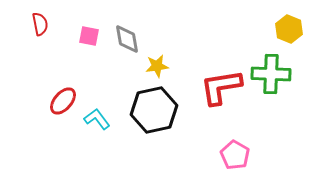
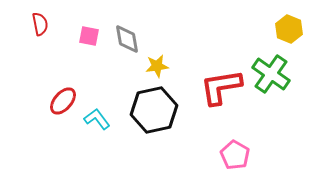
green cross: rotated 33 degrees clockwise
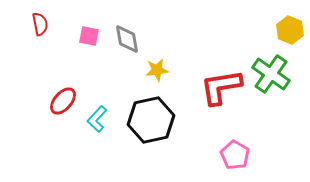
yellow hexagon: moved 1 px right, 1 px down
yellow star: moved 4 px down
black hexagon: moved 3 px left, 10 px down
cyan L-shape: rotated 100 degrees counterclockwise
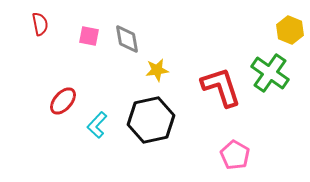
green cross: moved 1 px left, 1 px up
red L-shape: rotated 81 degrees clockwise
cyan L-shape: moved 6 px down
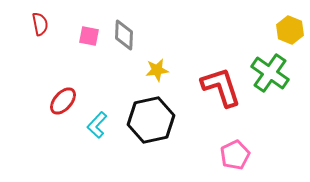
gray diamond: moved 3 px left, 4 px up; rotated 12 degrees clockwise
pink pentagon: rotated 16 degrees clockwise
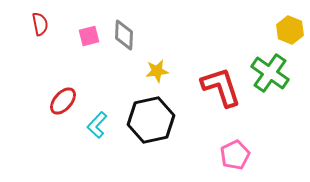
pink square: rotated 25 degrees counterclockwise
yellow star: moved 1 px down
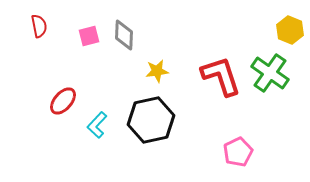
red semicircle: moved 1 px left, 2 px down
red L-shape: moved 11 px up
pink pentagon: moved 3 px right, 3 px up
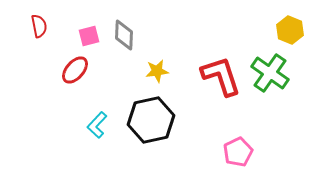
red ellipse: moved 12 px right, 31 px up
